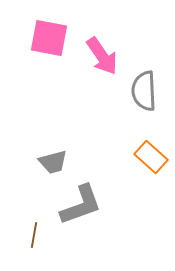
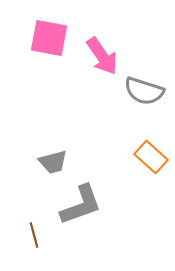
gray semicircle: rotated 69 degrees counterclockwise
brown line: rotated 25 degrees counterclockwise
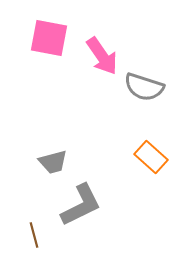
gray semicircle: moved 4 px up
gray L-shape: rotated 6 degrees counterclockwise
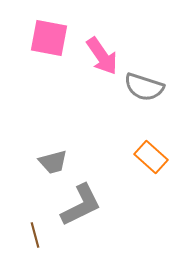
brown line: moved 1 px right
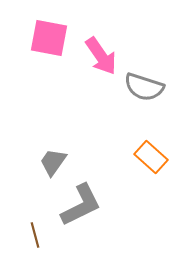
pink arrow: moved 1 px left
gray trapezoid: rotated 140 degrees clockwise
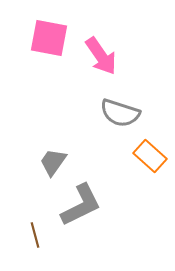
gray semicircle: moved 24 px left, 26 px down
orange rectangle: moved 1 px left, 1 px up
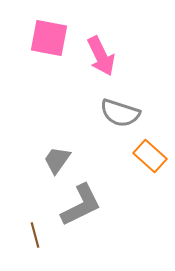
pink arrow: rotated 9 degrees clockwise
gray trapezoid: moved 4 px right, 2 px up
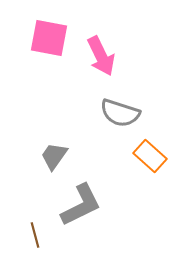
gray trapezoid: moved 3 px left, 4 px up
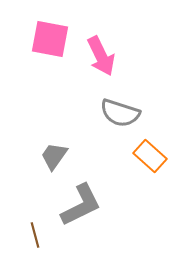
pink square: moved 1 px right, 1 px down
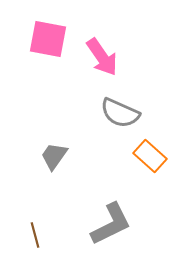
pink square: moved 2 px left
pink arrow: moved 1 px right, 1 px down; rotated 9 degrees counterclockwise
gray semicircle: rotated 6 degrees clockwise
gray L-shape: moved 30 px right, 19 px down
